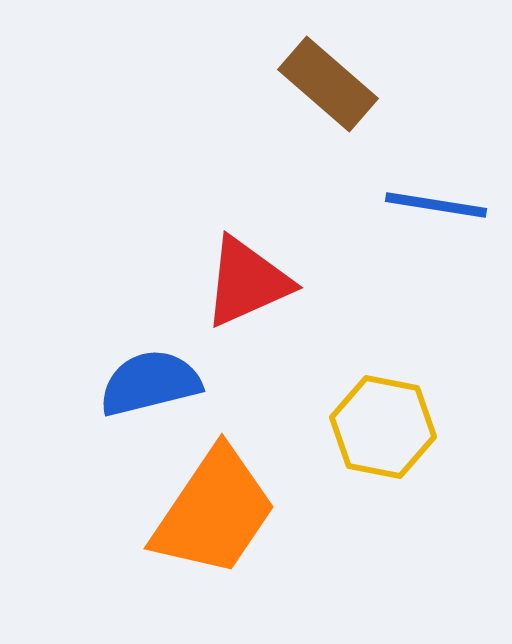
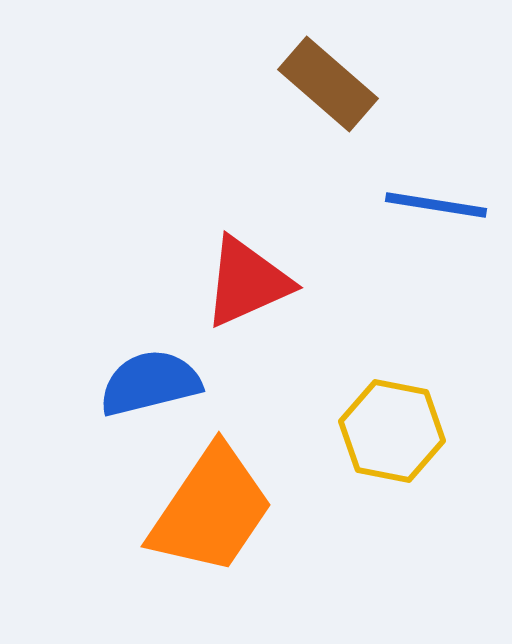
yellow hexagon: moved 9 px right, 4 px down
orange trapezoid: moved 3 px left, 2 px up
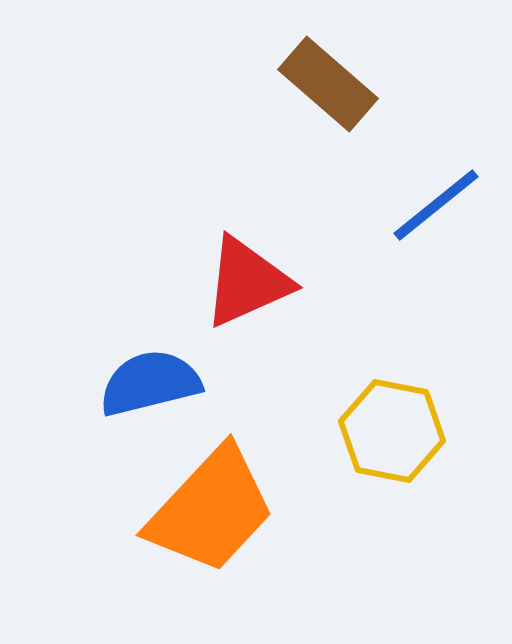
blue line: rotated 48 degrees counterclockwise
orange trapezoid: rotated 9 degrees clockwise
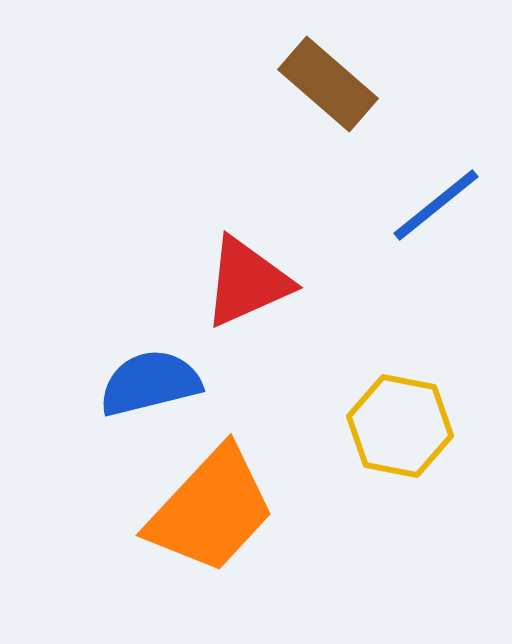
yellow hexagon: moved 8 px right, 5 px up
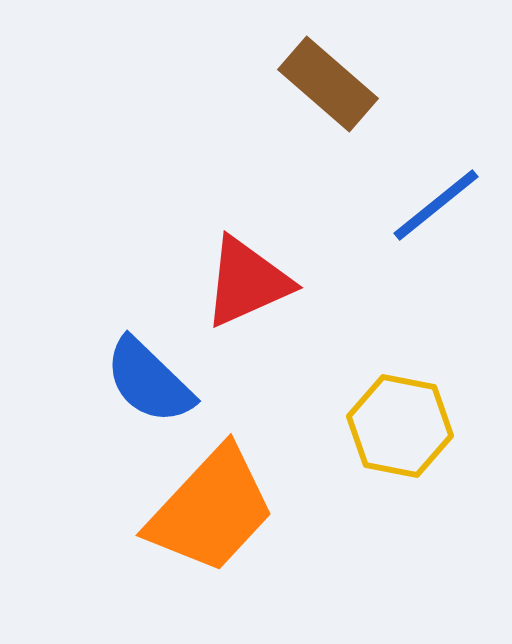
blue semicircle: moved 1 px left, 2 px up; rotated 122 degrees counterclockwise
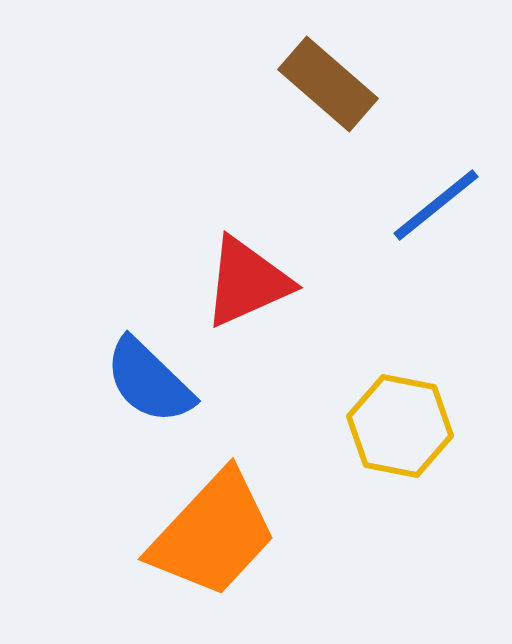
orange trapezoid: moved 2 px right, 24 px down
